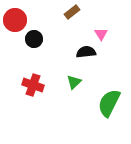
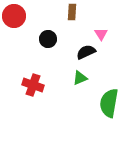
brown rectangle: rotated 49 degrees counterclockwise
red circle: moved 1 px left, 4 px up
black circle: moved 14 px right
black semicircle: rotated 18 degrees counterclockwise
green triangle: moved 6 px right, 4 px up; rotated 21 degrees clockwise
green semicircle: rotated 16 degrees counterclockwise
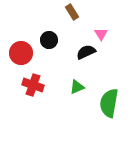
brown rectangle: rotated 35 degrees counterclockwise
red circle: moved 7 px right, 37 px down
black circle: moved 1 px right, 1 px down
green triangle: moved 3 px left, 9 px down
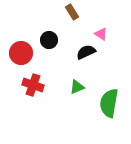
pink triangle: rotated 24 degrees counterclockwise
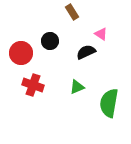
black circle: moved 1 px right, 1 px down
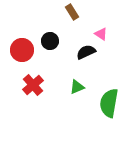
red circle: moved 1 px right, 3 px up
red cross: rotated 30 degrees clockwise
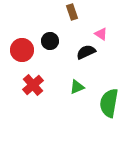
brown rectangle: rotated 14 degrees clockwise
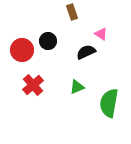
black circle: moved 2 px left
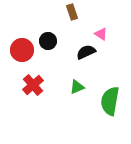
green semicircle: moved 1 px right, 2 px up
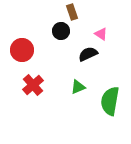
black circle: moved 13 px right, 10 px up
black semicircle: moved 2 px right, 2 px down
green triangle: moved 1 px right
